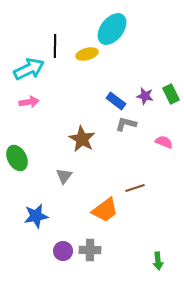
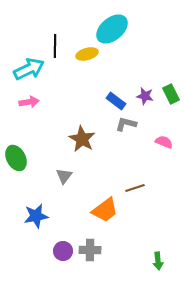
cyan ellipse: rotated 12 degrees clockwise
green ellipse: moved 1 px left
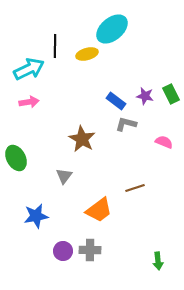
orange trapezoid: moved 6 px left
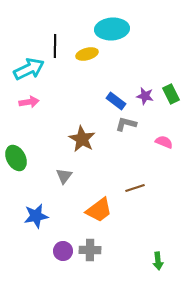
cyan ellipse: rotated 36 degrees clockwise
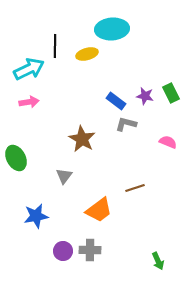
green rectangle: moved 1 px up
pink semicircle: moved 4 px right
green arrow: rotated 18 degrees counterclockwise
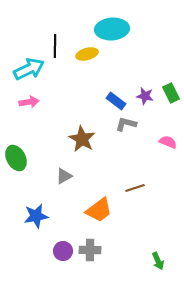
gray triangle: rotated 24 degrees clockwise
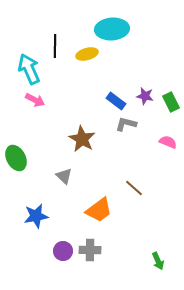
cyan arrow: rotated 88 degrees counterclockwise
green rectangle: moved 9 px down
pink arrow: moved 6 px right, 2 px up; rotated 36 degrees clockwise
gray triangle: rotated 48 degrees counterclockwise
brown line: moved 1 px left; rotated 60 degrees clockwise
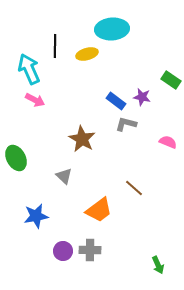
purple star: moved 3 px left, 1 px down
green rectangle: moved 22 px up; rotated 30 degrees counterclockwise
green arrow: moved 4 px down
